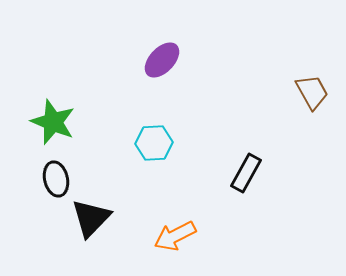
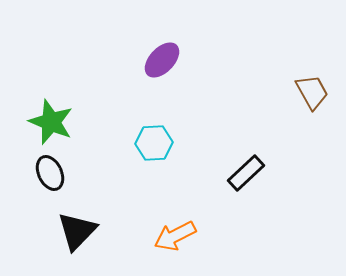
green star: moved 2 px left
black rectangle: rotated 18 degrees clockwise
black ellipse: moved 6 px left, 6 px up; rotated 12 degrees counterclockwise
black triangle: moved 14 px left, 13 px down
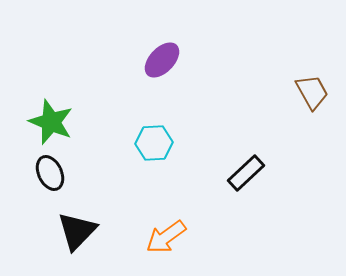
orange arrow: moved 9 px left, 1 px down; rotated 9 degrees counterclockwise
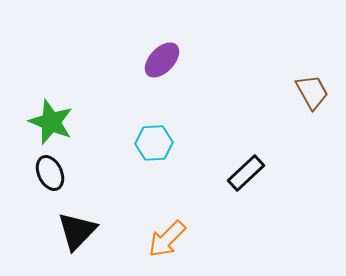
orange arrow: moved 1 px right, 2 px down; rotated 9 degrees counterclockwise
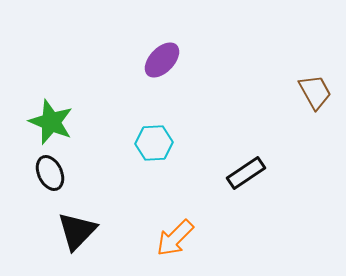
brown trapezoid: moved 3 px right
black rectangle: rotated 9 degrees clockwise
orange arrow: moved 8 px right, 1 px up
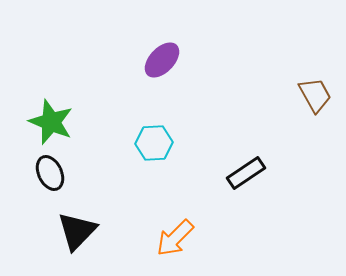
brown trapezoid: moved 3 px down
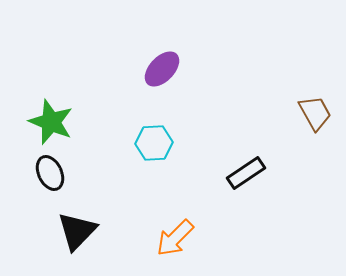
purple ellipse: moved 9 px down
brown trapezoid: moved 18 px down
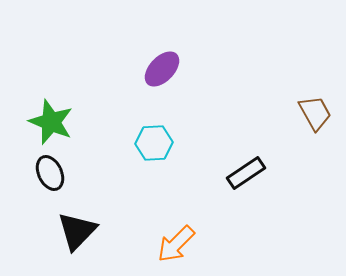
orange arrow: moved 1 px right, 6 px down
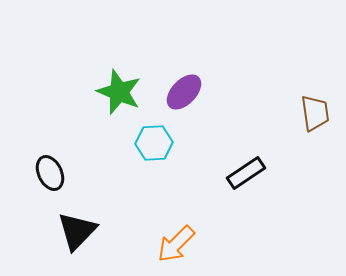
purple ellipse: moved 22 px right, 23 px down
brown trapezoid: rotated 21 degrees clockwise
green star: moved 68 px right, 30 px up
